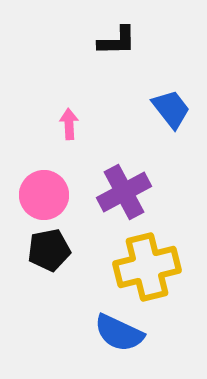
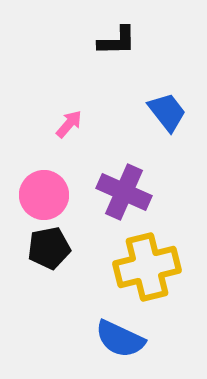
blue trapezoid: moved 4 px left, 3 px down
pink arrow: rotated 44 degrees clockwise
purple cross: rotated 38 degrees counterclockwise
black pentagon: moved 2 px up
blue semicircle: moved 1 px right, 6 px down
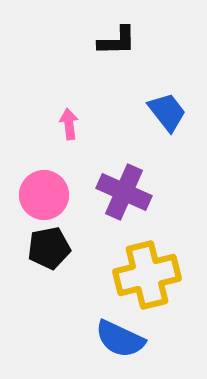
pink arrow: rotated 48 degrees counterclockwise
yellow cross: moved 8 px down
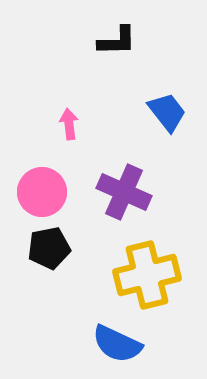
pink circle: moved 2 px left, 3 px up
blue semicircle: moved 3 px left, 5 px down
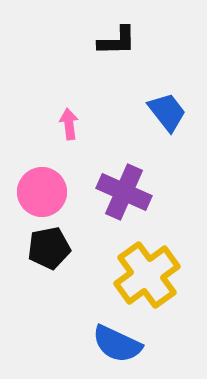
yellow cross: rotated 22 degrees counterclockwise
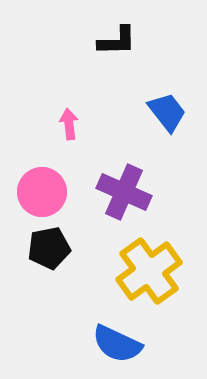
yellow cross: moved 2 px right, 4 px up
